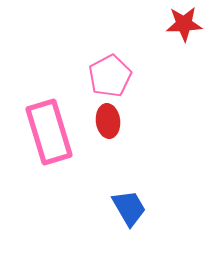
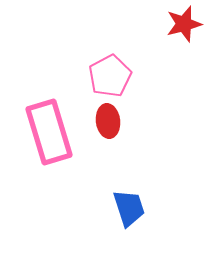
red star: rotated 12 degrees counterclockwise
blue trapezoid: rotated 12 degrees clockwise
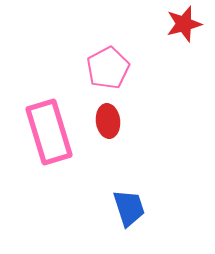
pink pentagon: moved 2 px left, 8 px up
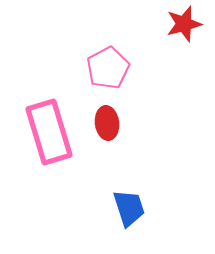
red ellipse: moved 1 px left, 2 px down
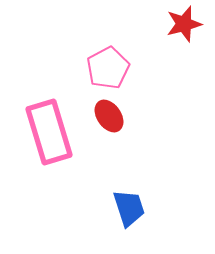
red ellipse: moved 2 px right, 7 px up; rotated 28 degrees counterclockwise
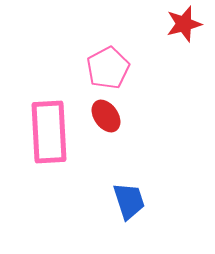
red ellipse: moved 3 px left
pink rectangle: rotated 14 degrees clockwise
blue trapezoid: moved 7 px up
